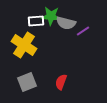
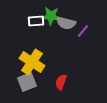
purple line: rotated 16 degrees counterclockwise
yellow cross: moved 8 px right, 17 px down
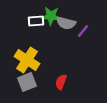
yellow cross: moved 5 px left, 2 px up
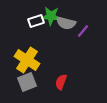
white rectangle: rotated 14 degrees counterclockwise
